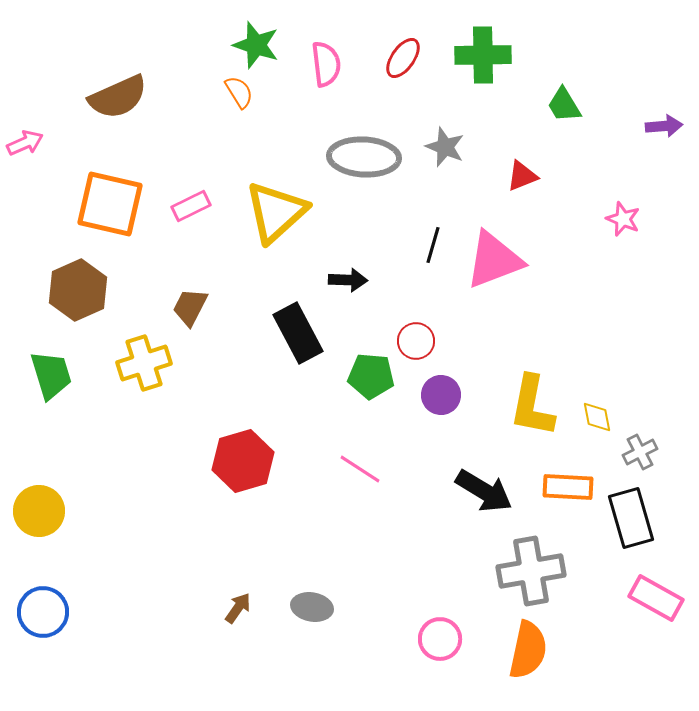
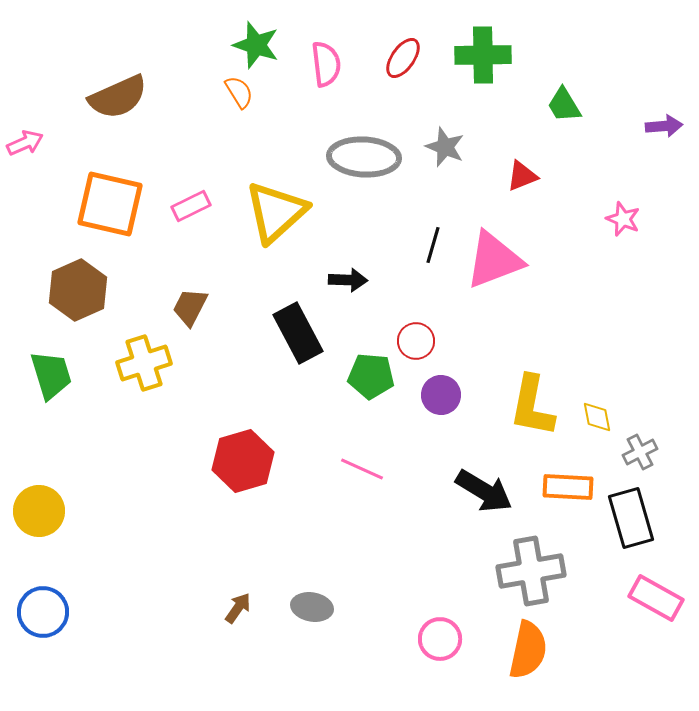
pink line at (360, 469): moved 2 px right; rotated 9 degrees counterclockwise
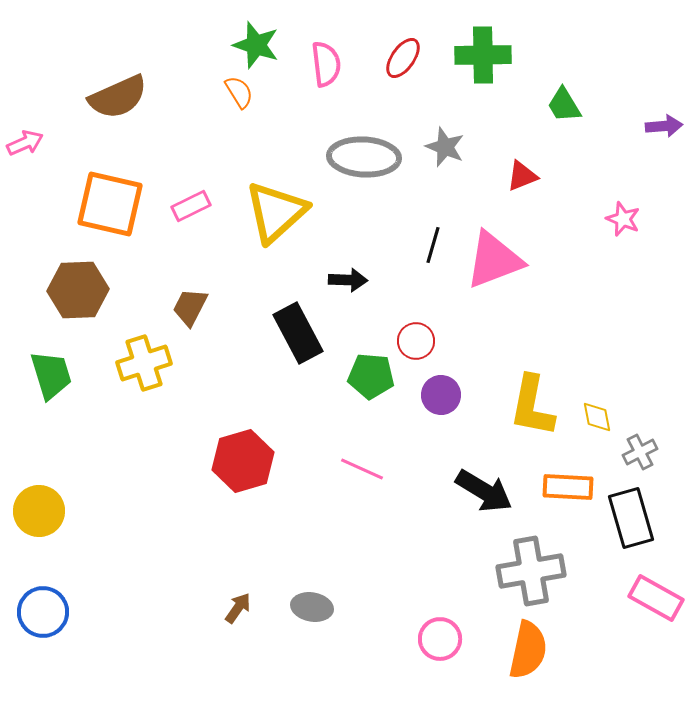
brown hexagon at (78, 290): rotated 22 degrees clockwise
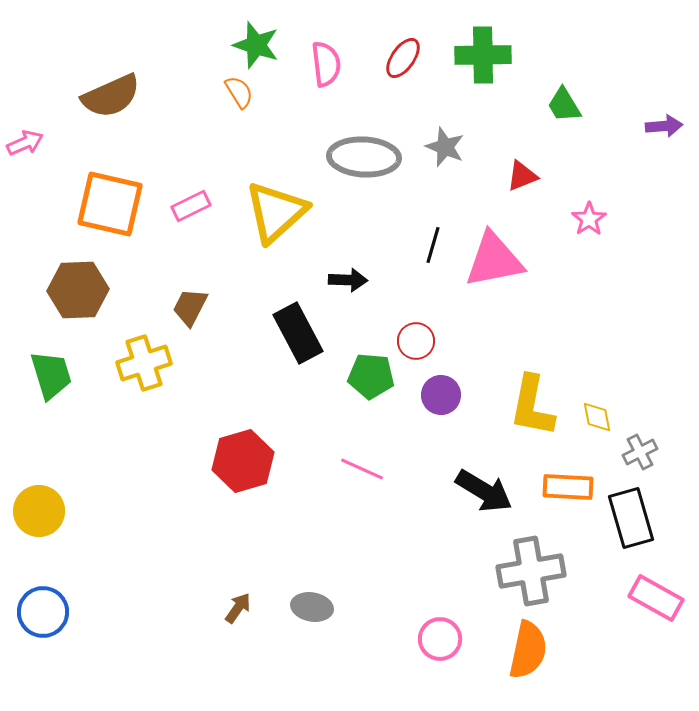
brown semicircle at (118, 97): moved 7 px left, 1 px up
pink star at (623, 219): moved 34 px left; rotated 16 degrees clockwise
pink triangle at (494, 260): rotated 10 degrees clockwise
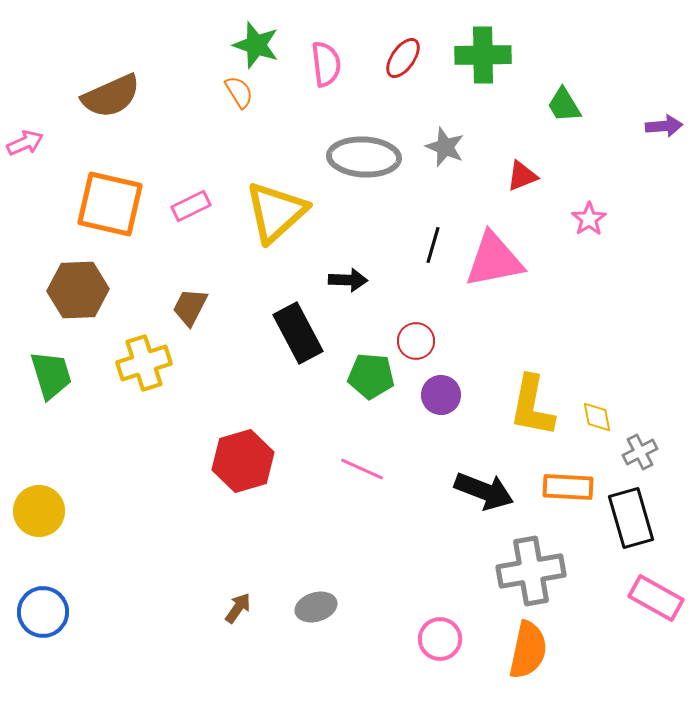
black arrow at (484, 491): rotated 10 degrees counterclockwise
gray ellipse at (312, 607): moved 4 px right; rotated 27 degrees counterclockwise
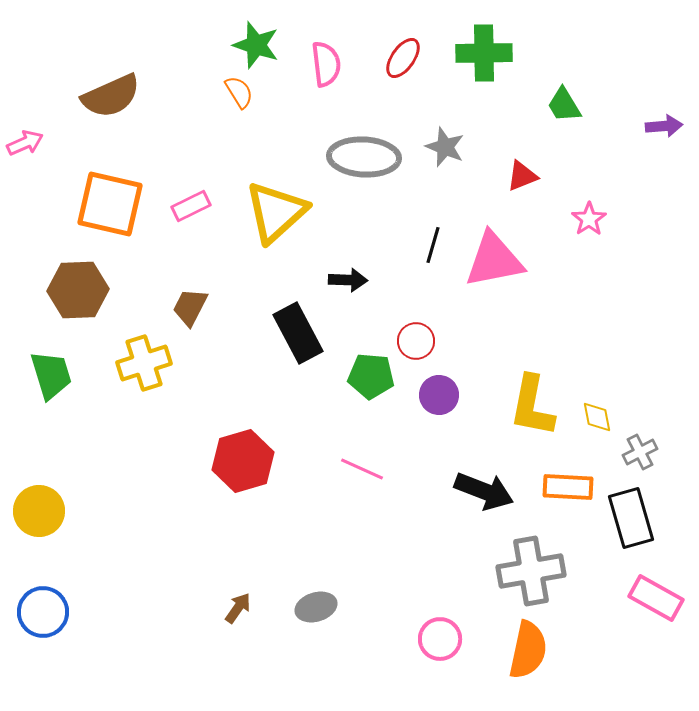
green cross at (483, 55): moved 1 px right, 2 px up
purple circle at (441, 395): moved 2 px left
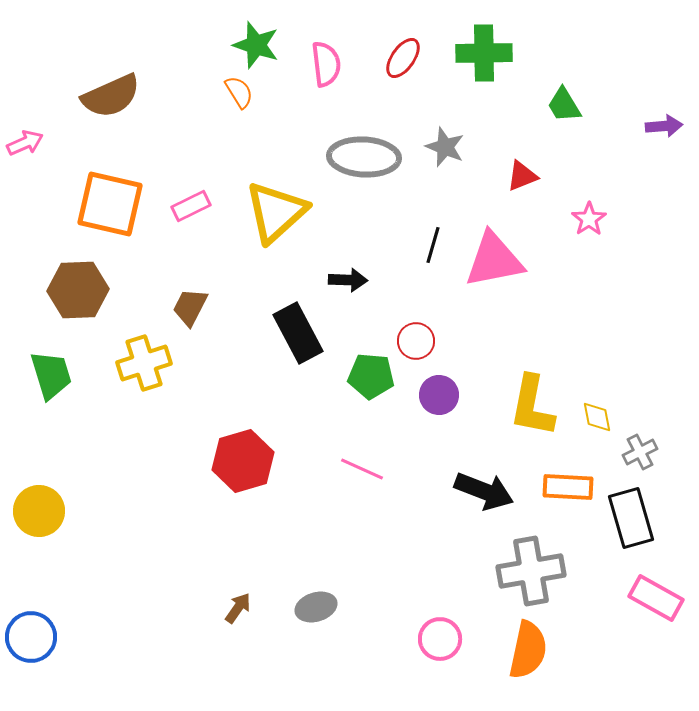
blue circle at (43, 612): moved 12 px left, 25 px down
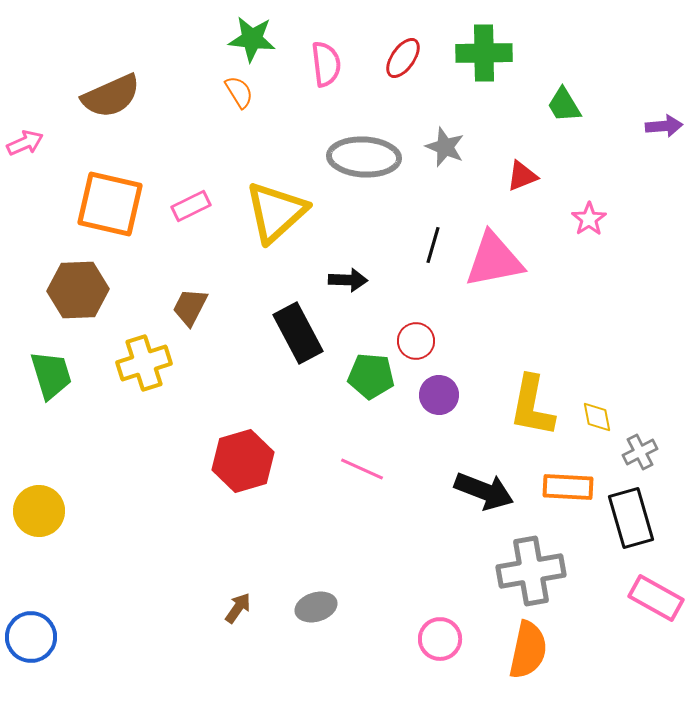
green star at (256, 45): moved 4 px left, 6 px up; rotated 12 degrees counterclockwise
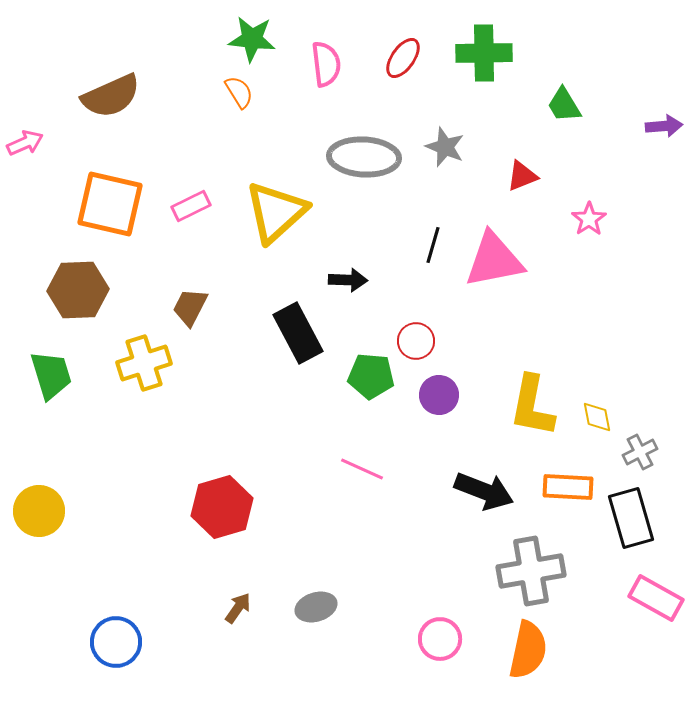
red hexagon at (243, 461): moved 21 px left, 46 px down
blue circle at (31, 637): moved 85 px right, 5 px down
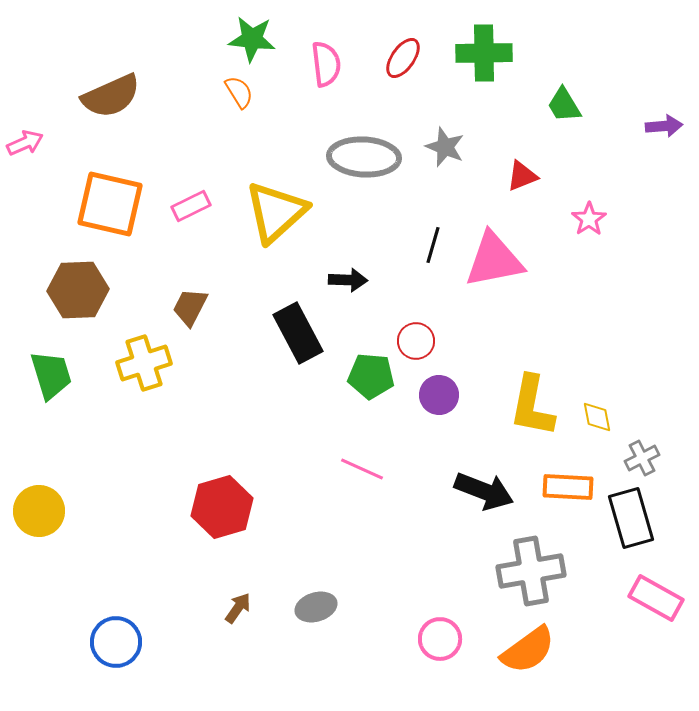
gray cross at (640, 452): moved 2 px right, 6 px down
orange semicircle at (528, 650): rotated 42 degrees clockwise
